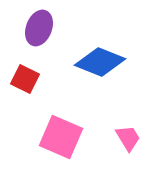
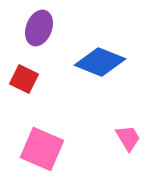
red square: moved 1 px left
pink square: moved 19 px left, 12 px down
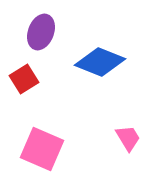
purple ellipse: moved 2 px right, 4 px down
red square: rotated 32 degrees clockwise
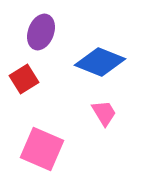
pink trapezoid: moved 24 px left, 25 px up
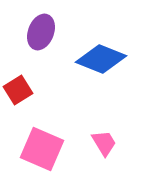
blue diamond: moved 1 px right, 3 px up
red square: moved 6 px left, 11 px down
pink trapezoid: moved 30 px down
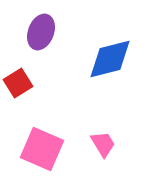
blue diamond: moved 9 px right; rotated 36 degrees counterclockwise
red square: moved 7 px up
pink trapezoid: moved 1 px left, 1 px down
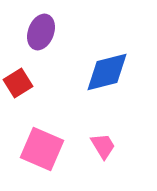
blue diamond: moved 3 px left, 13 px down
pink trapezoid: moved 2 px down
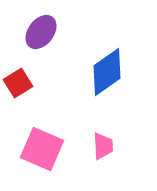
purple ellipse: rotated 16 degrees clockwise
blue diamond: rotated 21 degrees counterclockwise
pink trapezoid: rotated 28 degrees clockwise
